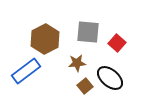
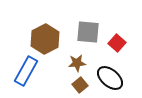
blue rectangle: rotated 24 degrees counterclockwise
brown square: moved 5 px left, 1 px up
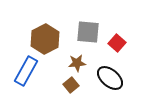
brown square: moved 9 px left
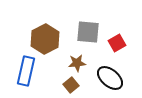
red square: rotated 18 degrees clockwise
blue rectangle: rotated 16 degrees counterclockwise
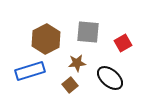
brown hexagon: moved 1 px right
red square: moved 6 px right
blue rectangle: moved 4 px right; rotated 60 degrees clockwise
brown square: moved 1 px left
